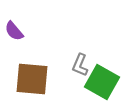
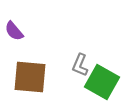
brown square: moved 2 px left, 2 px up
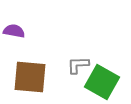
purple semicircle: rotated 140 degrees clockwise
gray L-shape: moved 2 px left; rotated 65 degrees clockwise
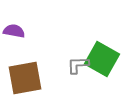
brown square: moved 5 px left, 1 px down; rotated 15 degrees counterclockwise
green square: moved 23 px up
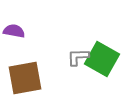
gray L-shape: moved 8 px up
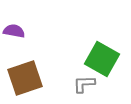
gray L-shape: moved 6 px right, 27 px down
brown square: rotated 9 degrees counterclockwise
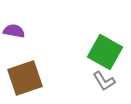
green square: moved 3 px right, 7 px up
gray L-shape: moved 20 px right, 3 px up; rotated 120 degrees counterclockwise
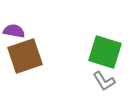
green square: rotated 12 degrees counterclockwise
brown square: moved 22 px up
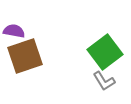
green square: rotated 36 degrees clockwise
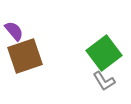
purple semicircle: rotated 40 degrees clockwise
green square: moved 1 px left, 1 px down
